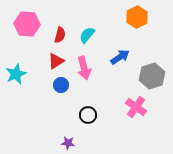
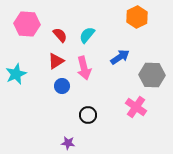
red semicircle: rotated 56 degrees counterclockwise
gray hexagon: moved 1 px up; rotated 20 degrees clockwise
blue circle: moved 1 px right, 1 px down
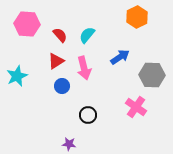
cyan star: moved 1 px right, 2 px down
purple star: moved 1 px right, 1 px down
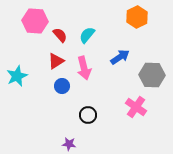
pink hexagon: moved 8 px right, 3 px up
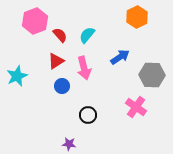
pink hexagon: rotated 25 degrees counterclockwise
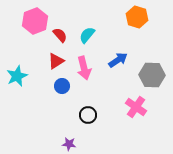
orange hexagon: rotated 15 degrees counterclockwise
blue arrow: moved 2 px left, 3 px down
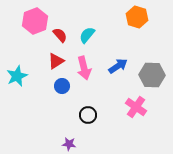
blue arrow: moved 6 px down
